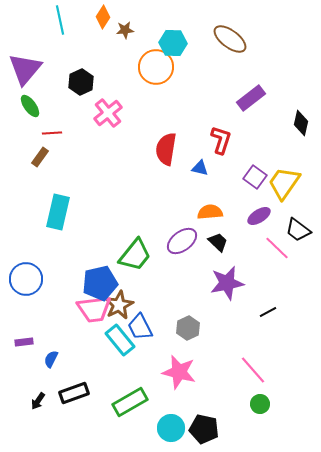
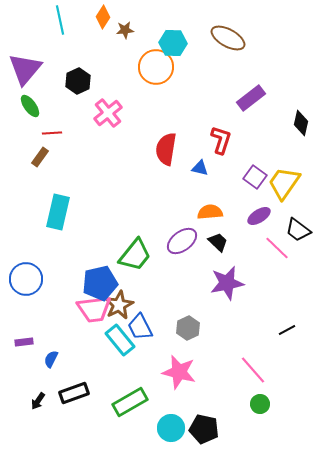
brown ellipse at (230, 39): moved 2 px left, 1 px up; rotated 8 degrees counterclockwise
black hexagon at (81, 82): moved 3 px left, 1 px up
black line at (268, 312): moved 19 px right, 18 px down
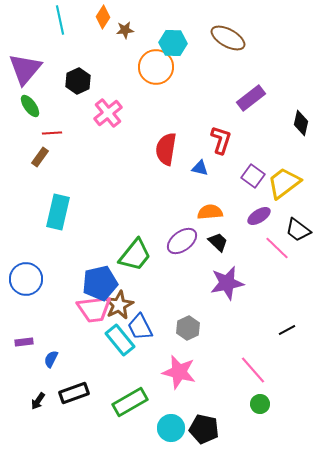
purple square at (255, 177): moved 2 px left, 1 px up
yellow trapezoid at (284, 183): rotated 18 degrees clockwise
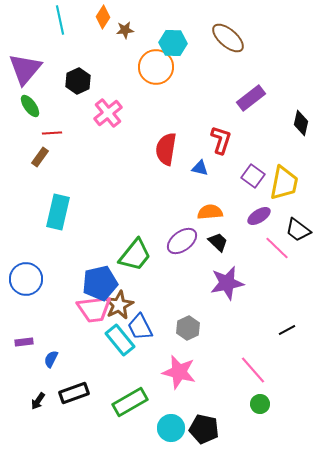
brown ellipse at (228, 38): rotated 12 degrees clockwise
yellow trapezoid at (284, 183): rotated 138 degrees clockwise
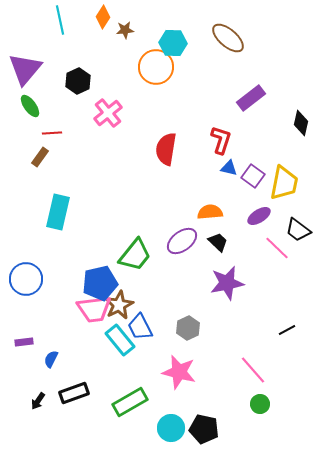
blue triangle at (200, 168): moved 29 px right
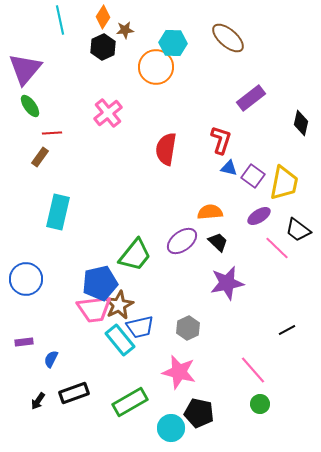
black hexagon at (78, 81): moved 25 px right, 34 px up
blue trapezoid at (140, 327): rotated 76 degrees counterclockwise
black pentagon at (204, 429): moved 5 px left, 16 px up
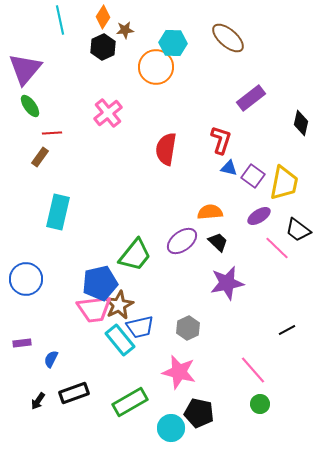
purple rectangle at (24, 342): moved 2 px left, 1 px down
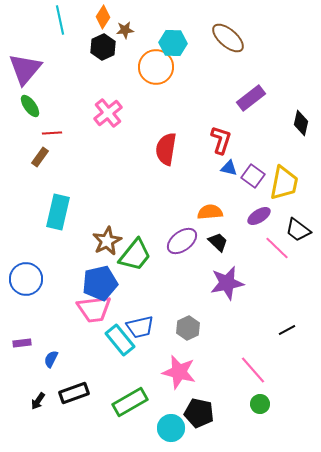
brown star at (119, 305): moved 12 px left, 64 px up
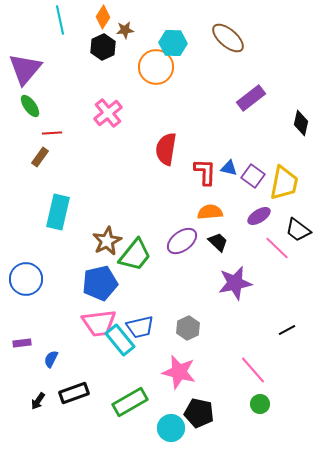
red L-shape at (221, 140): moved 16 px left, 32 px down; rotated 16 degrees counterclockwise
purple star at (227, 283): moved 8 px right
pink trapezoid at (94, 309): moved 5 px right, 14 px down
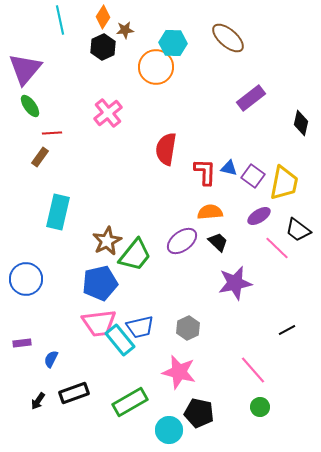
green circle at (260, 404): moved 3 px down
cyan circle at (171, 428): moved 2 px left, 2 px down
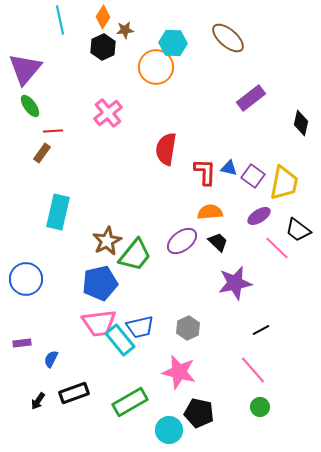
red line at (52, 133): moved 1 px right, 2 px up
brown rectangle at (40, 157): moved 2 px right, 4 px up
black line at (287, 330): moved 26 px left
